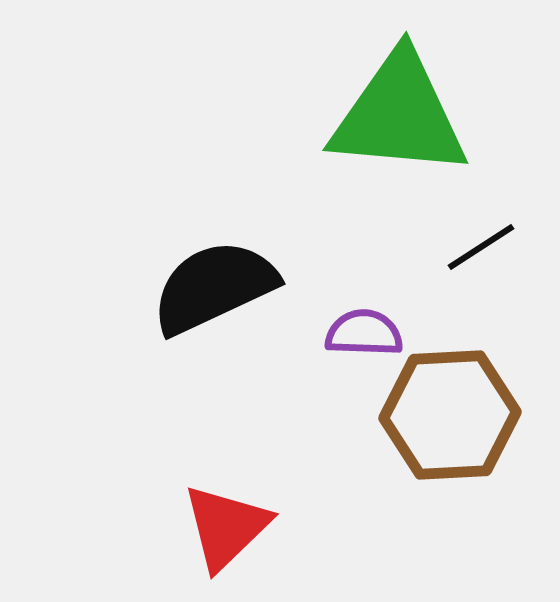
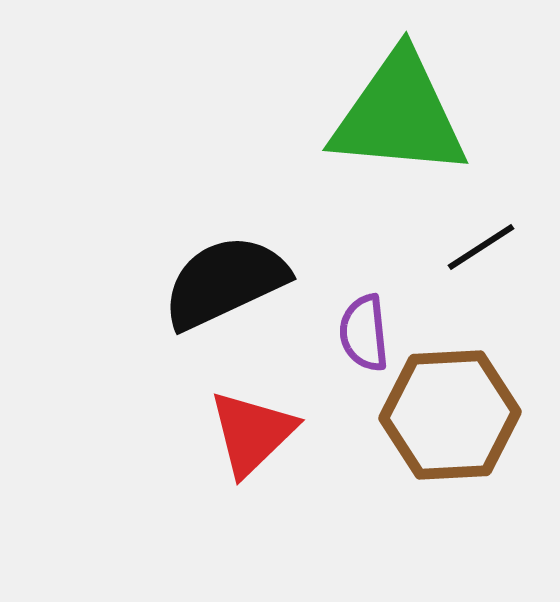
black semicircle: moved 11 px right, 5 px up
purple semicircle: rotated 98 degrees counterclockwise
red triangle: moved 26 px right, 94 px up
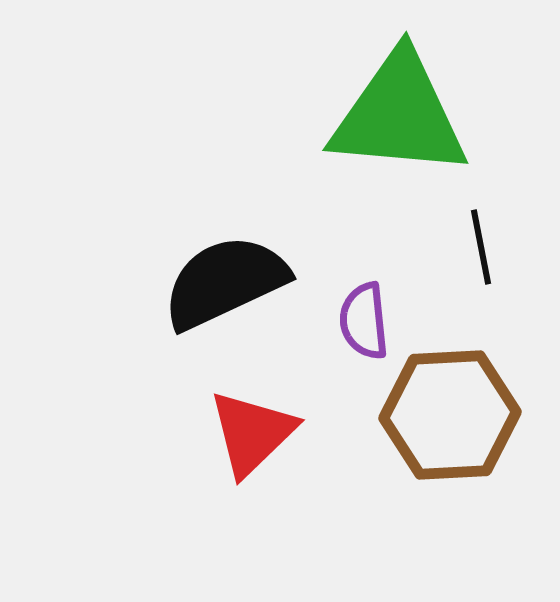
black line: rotated 68 degrees counterclockwise
purple semicircle: moved 12 px up
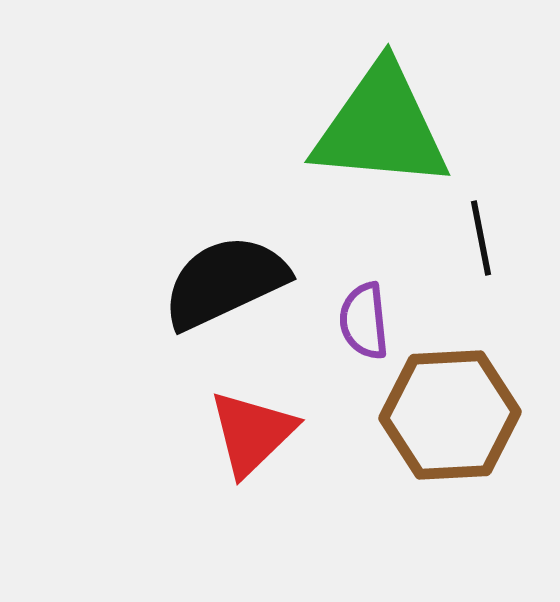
green triangle: moved 18 px left, 12 px down
black line: moved 9 px up
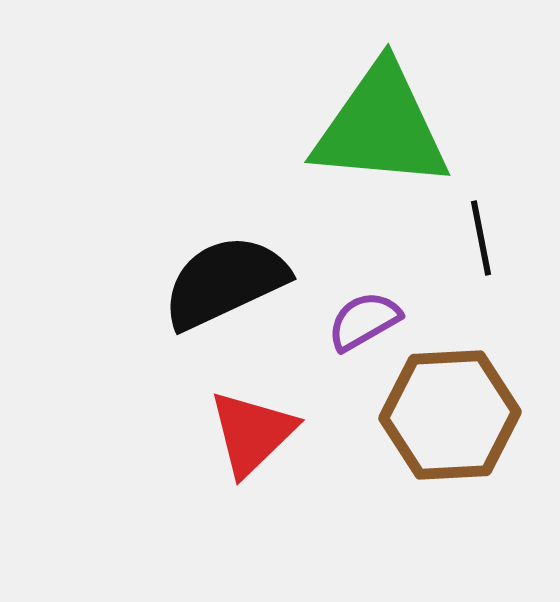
purple semicircle: rotated 66 degrees clockwise
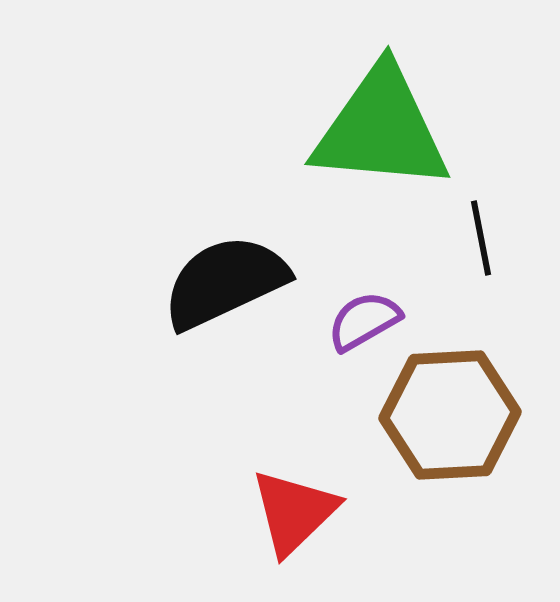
green triangle: moved 2 px down
red triangle: moved 42 px right, 79 px down
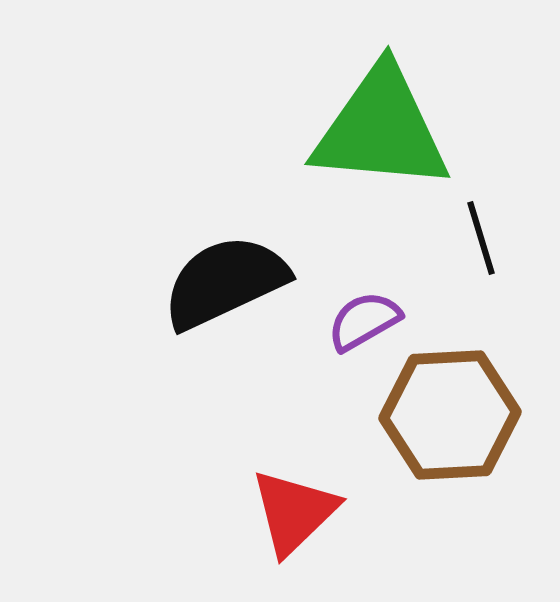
black line: rotated 6 degrees counterclockwise
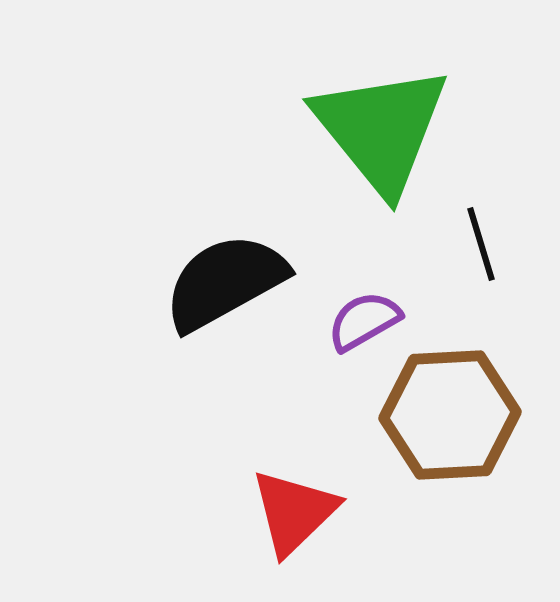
green triangle: rotated 46 degrees clockwise
black line: moved 6 px down
black semicircle: rotated 4 degrees counterclockwise
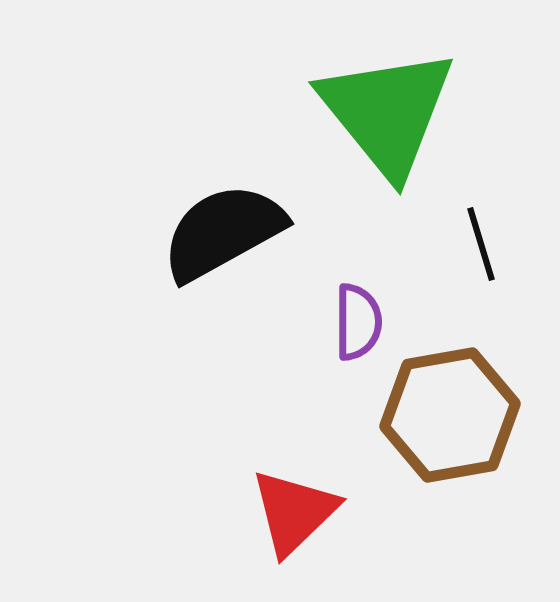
green triangle: moved 6 px right, 17 px up
black semicircle: moved 2 px left, 50 px up
purple semicircle: moved 6 px left, 1 px down; rotated 120 degrees clockwise
brown hexagon: rotated 7 degrees counterclockwise
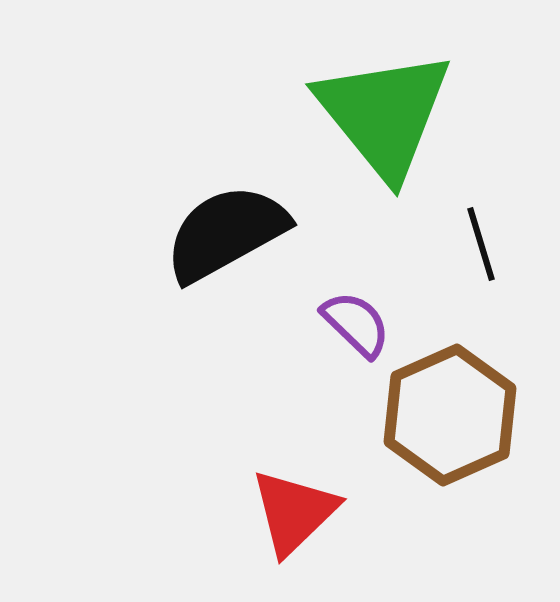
green triangle: moved 3 px left, 2 px down
black semicircle: moved 3 px right, 1 px down
purple semicircle: moved 2 px left, 2 px down; rotated 46 degrees counterclockwise
brown hexagon: rotated 14 degrees counterclockwise
